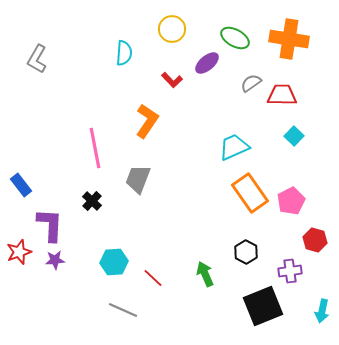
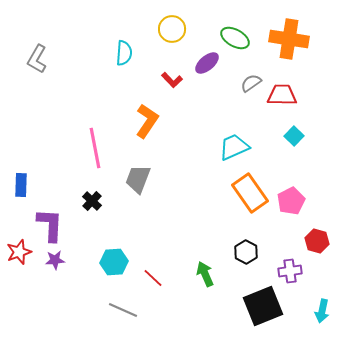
blue rectangle: rotated 40 degrees clockwise
red hexagon: moved 2 px right, 1 px down
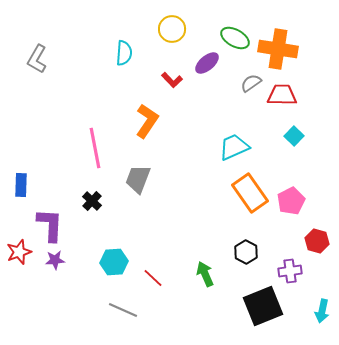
orange cross: moved 11 px left, 10 px down
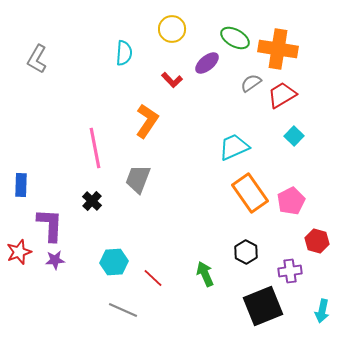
red trapezoid: rotated 32 degrees counterclockwise
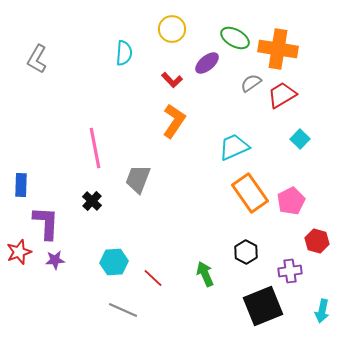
orange L-shape: moved 27 px right
cyan square: moved 6 px right, 3 px down
purple L-shape: moved 4 px left, 2 px up
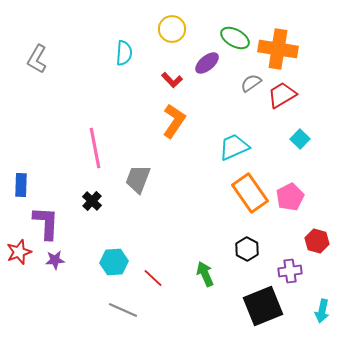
pink pentagon: moved 1 px left, 4 px up
black hexagon: moved 1 px right, 3 px up
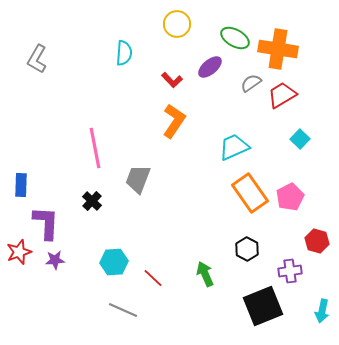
yellow circle: moved 5 px right, 5 px up
purple ellipse: moved 3 px right, 4 px down
